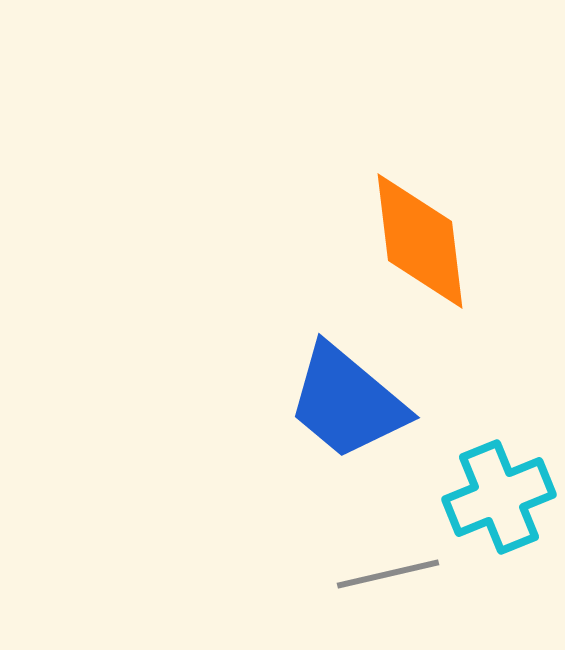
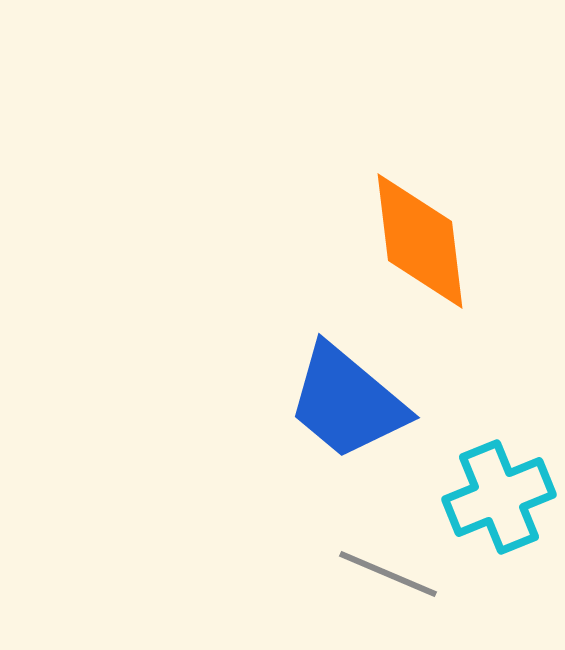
gray line: rotated 36 degrees clockwise
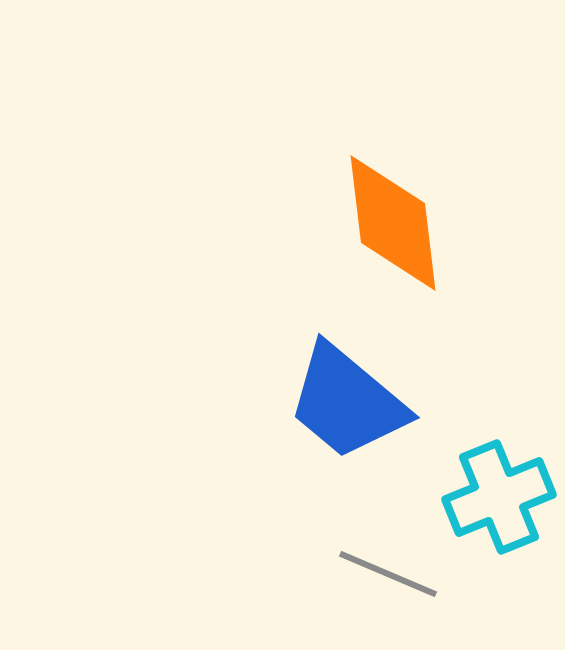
orange diamond: moved 27 px left, 18 px up
